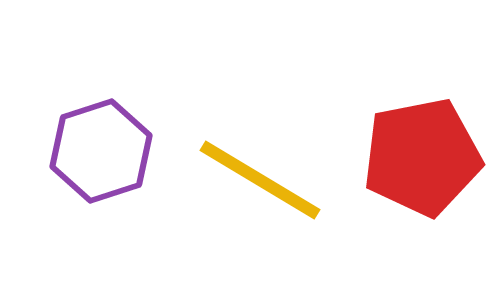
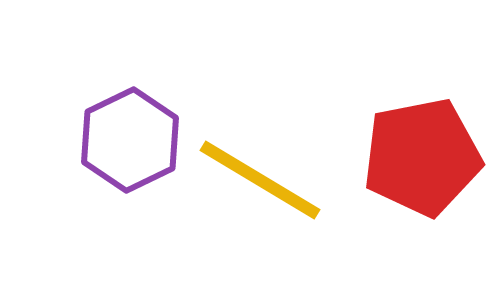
purple hexagon: moved 29 px right, 11 px up; rotated 8 degrees counterclockwise
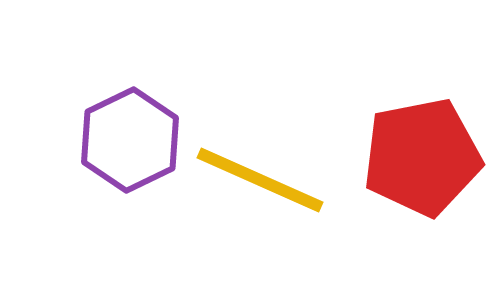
yellow line: rotated 7 degrees counterclockwise
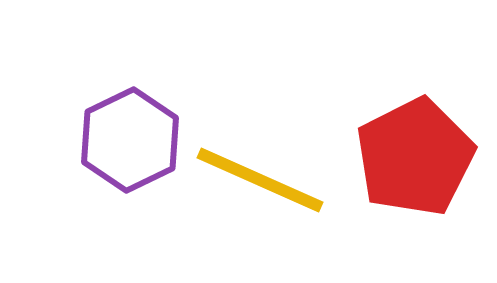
red pentagon: moved 7 px left; rotated 16 degrees counterclockwise
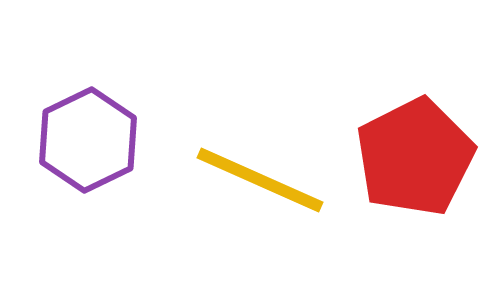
purple hexagon: moved 42 px left
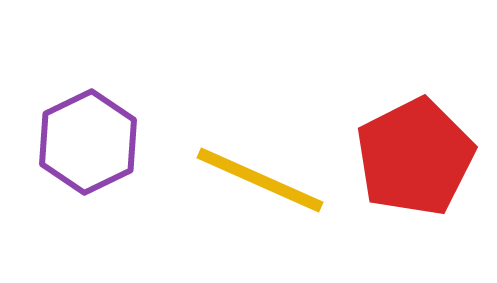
purple hexagon: moved 2 px down
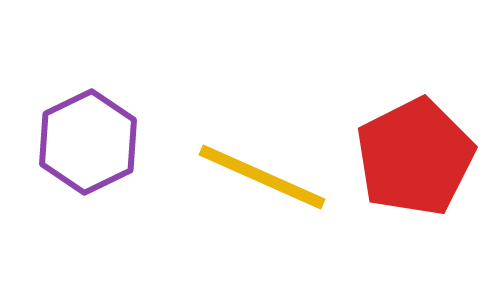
yellow line: moved 2 px right, 3 px up
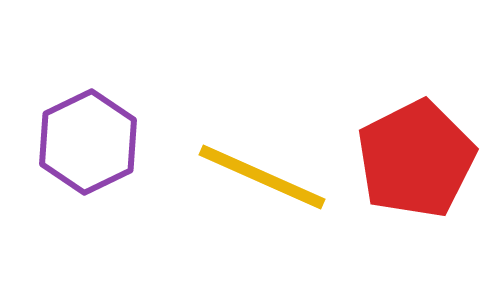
red pentagon: moved 1 px right, 2 px down
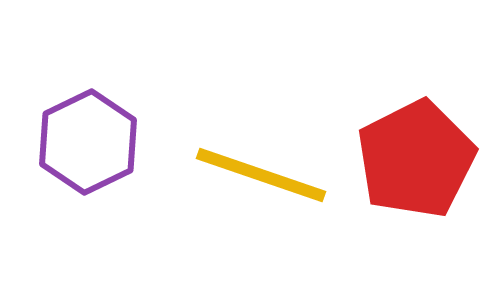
yellow line: moved 1 px left, 2 px up; rotated 5 degrees counterclockwise
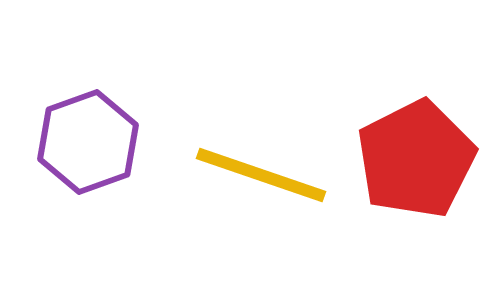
purple hexagon: rotated 6 degrees clockwise
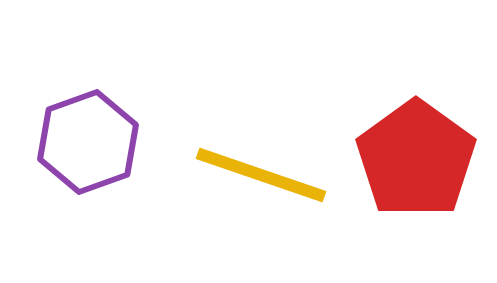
red pentagon: rotated 9 degrees counterclockwise
